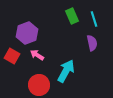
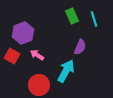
purple hexagon: moved 4 px left
purple semicircle: moved 12 px left, 4 px down; rotated 35 degrees clockwise
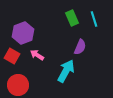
green rectangle: moved 2 px down
red circle: moved 21 px left
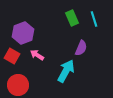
purple semicircle: moved 1 px right, 1 px down
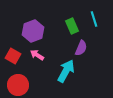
green rectangle: moved 8 px down
purple hexagon: moved 10 px right, 2 px up
red square: moved 1 px right
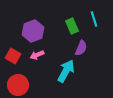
pink arrow: rotated 56 degrees counterclockwise
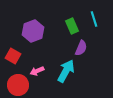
pink arrow: moved 16 px down
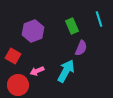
cyan line: moved 5 px right
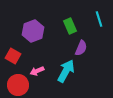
green rectangle: moved 2 px left
